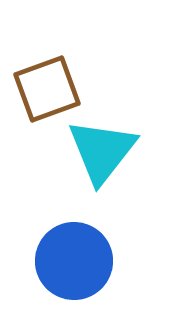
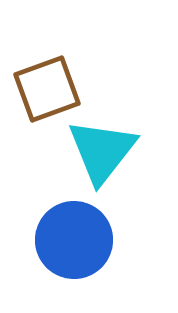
blue circle: moved 21 px up
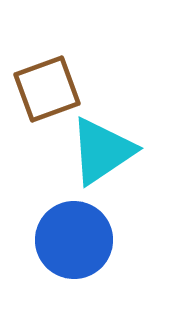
cyan triangle: rotated 18 degrees clockwise
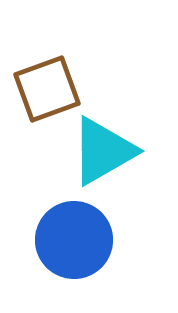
cyan triangle: moved 1 px right; rotated 4 degrees clockwise
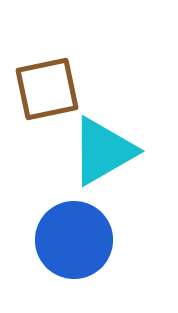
brown square: rotated 8 degrees clockwise
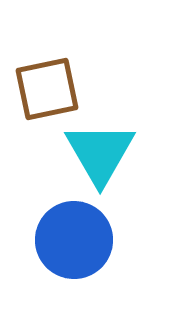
cyan triangle: moved 3 px left, 2 px down; rotated 30 degrees counterclockwise
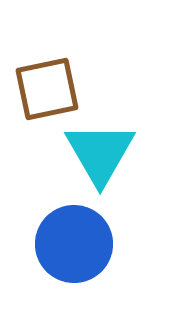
blue circle: moved 4 px down
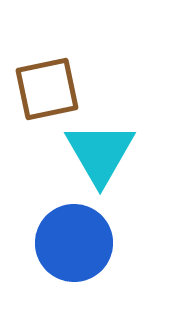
blue circle: moved 1 px up
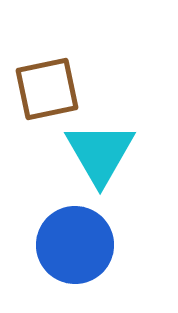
blue circle: moved 1 px right, 2 px down
